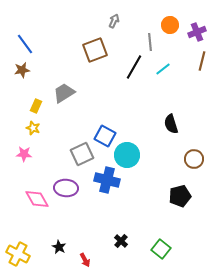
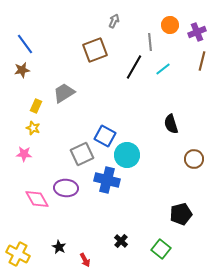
black pentagon: moved 1 px right, 18 px down
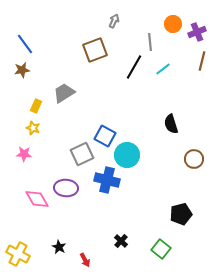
orange circle: moved 3 px right, 1 px up
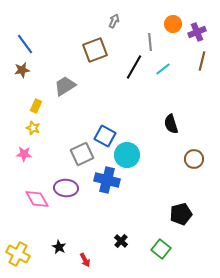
gray trapezoid: moved 1 px right, 7 px up
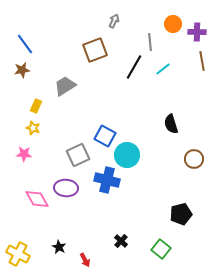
purple cross: rotated 24 degrees clockwise
brown line: rotated 24 degrees counterclockwise
gray square: moved 4 px left, 1 px down
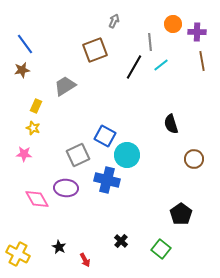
cyan line: moved 2 px left, 4 px up
black pentagon: rotated 20 degrees counterclockwise
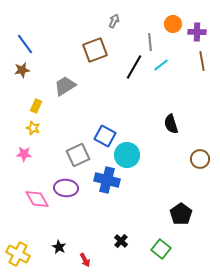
brown circle: moved 6 px right
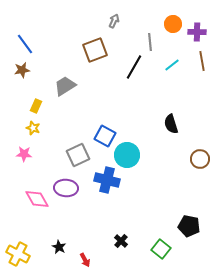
cyan line: moved 11 px right
black pentagon: moved 8 px right, 12 px down; rotated 25 degrees counterclockwise
